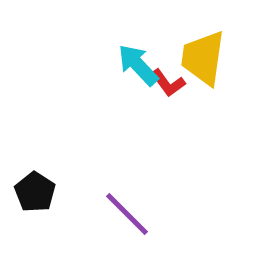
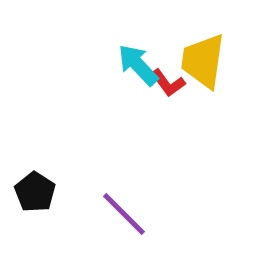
yellow trapezoid: moved 3 px down
purple line: moved 3 px left
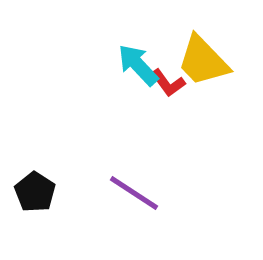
yellow trapezoid: rotated 52 degrees counterclockwise
purple line: moved 10 px right, 21 px up; rotated 12 degrees counterclockwise
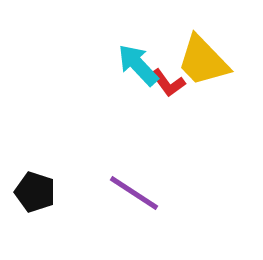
black pentagon: rotated 15 degrees counterclockwise
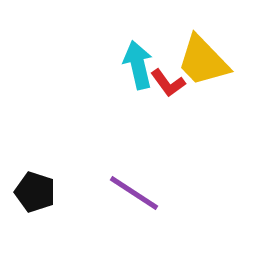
cyan arrow: rotated 30 degrees clockwise
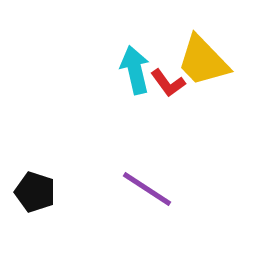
cyan arrow: moved 3 px left, 5 px down
purple line: moved 13 px right, 4 px up
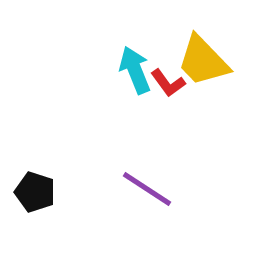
cyan arrow: rotated 9 degrees counterclockwise
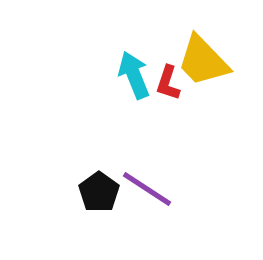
cyan arrow: moved 1 px left, 5 px down
red L-shape: rotated 54 degrees clockwise
black pentagon: moved 64 px right; rotated 18 degrees clockwise
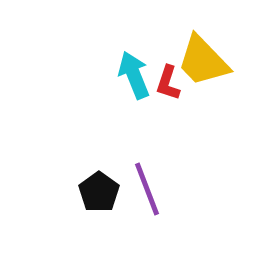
purple line: rotated 36 degrees clockwise
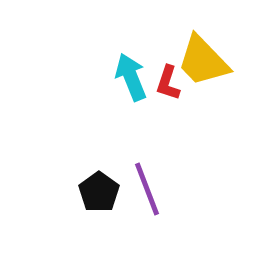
cyan arrow: moved 3 px left, 2 px down
